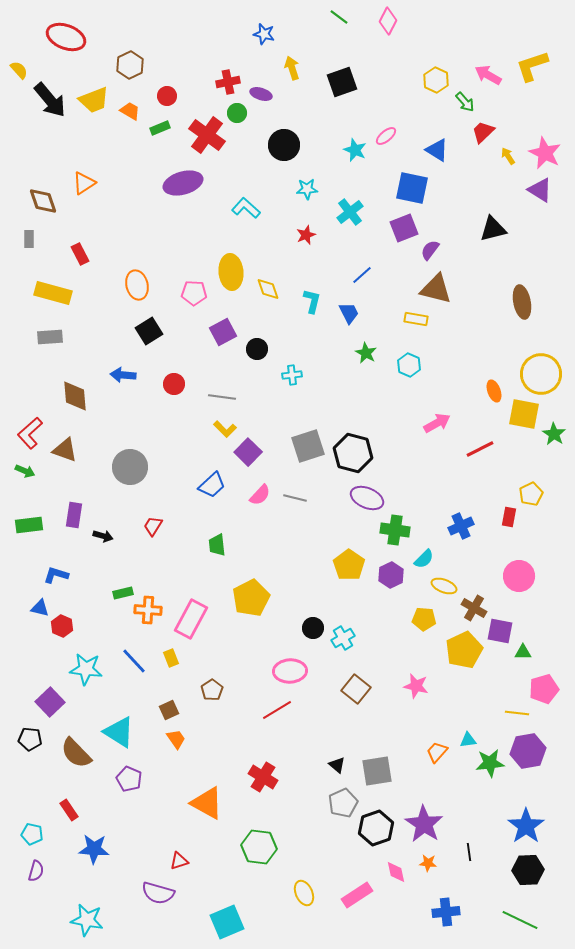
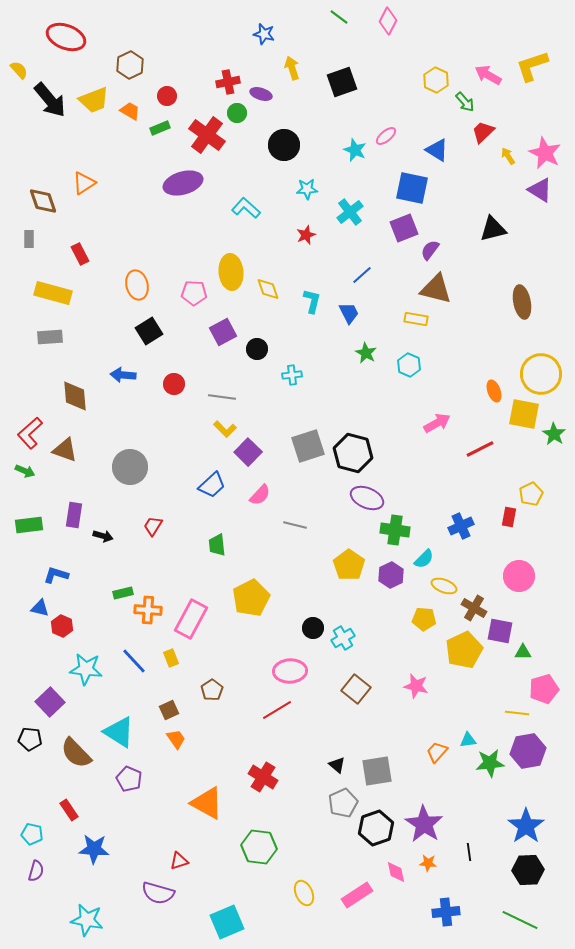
gray line at (295, 498): moved 27 px down
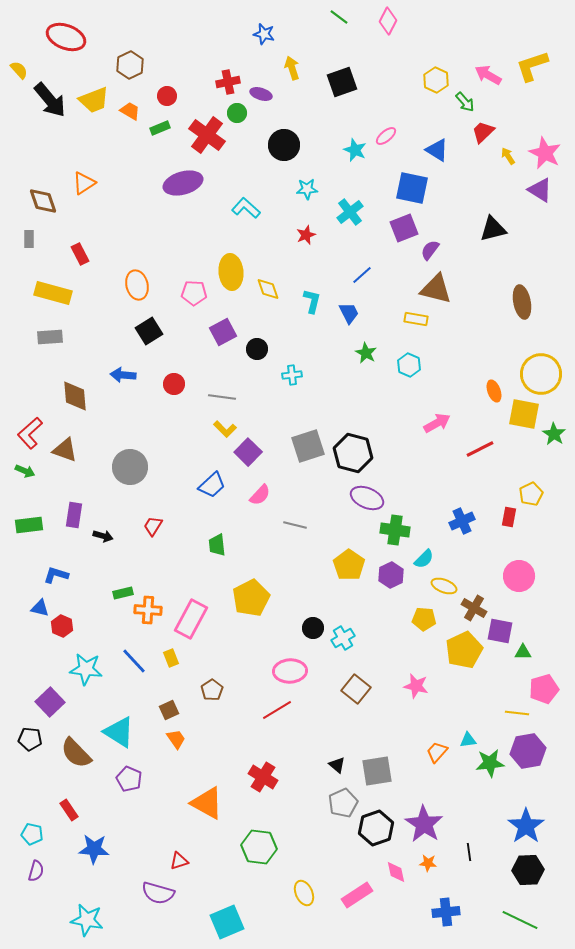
blue cross at (461, 526): moved 1 px right, 5 px up
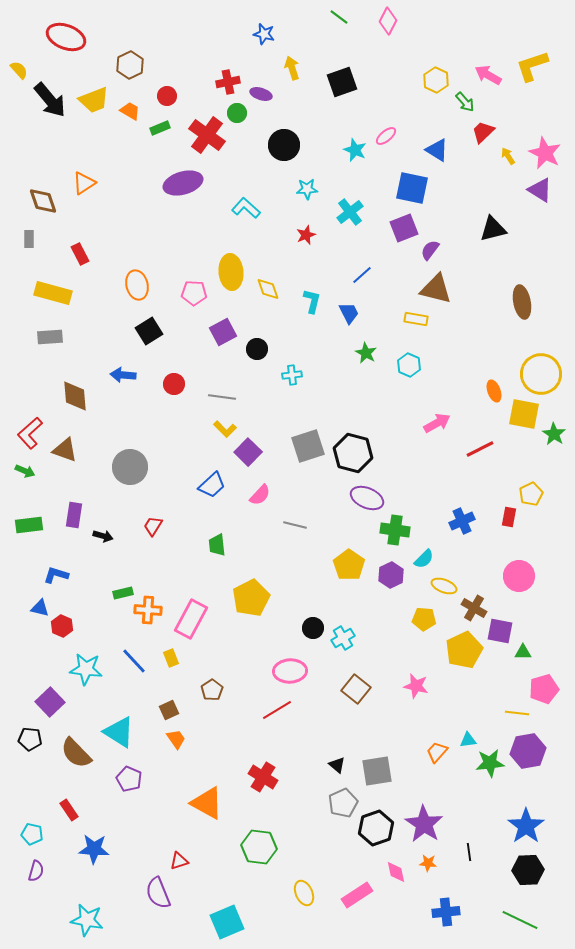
purple semicircle at (158, 893): rotated 52 degrees clockwise
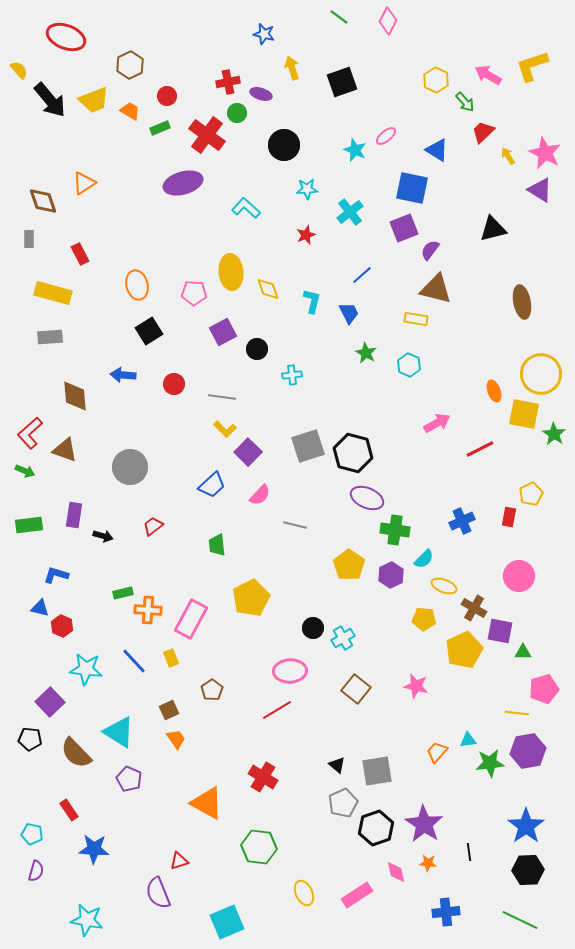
red trapezoid at (153, 526): rotated 20 degrees clockwise
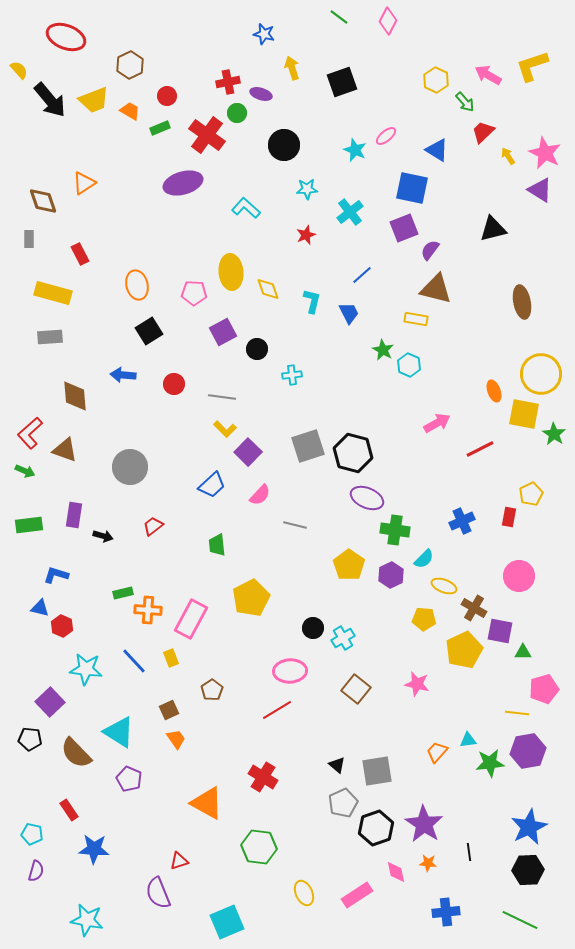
green star at (366, 353): moved 17 px right, 3 px up
pink star at (416, 686): moved 1 px right, 2 px up
blue star at (526, 826): moved 3 px right, 1 px down; rotated 9 degrees clockwise
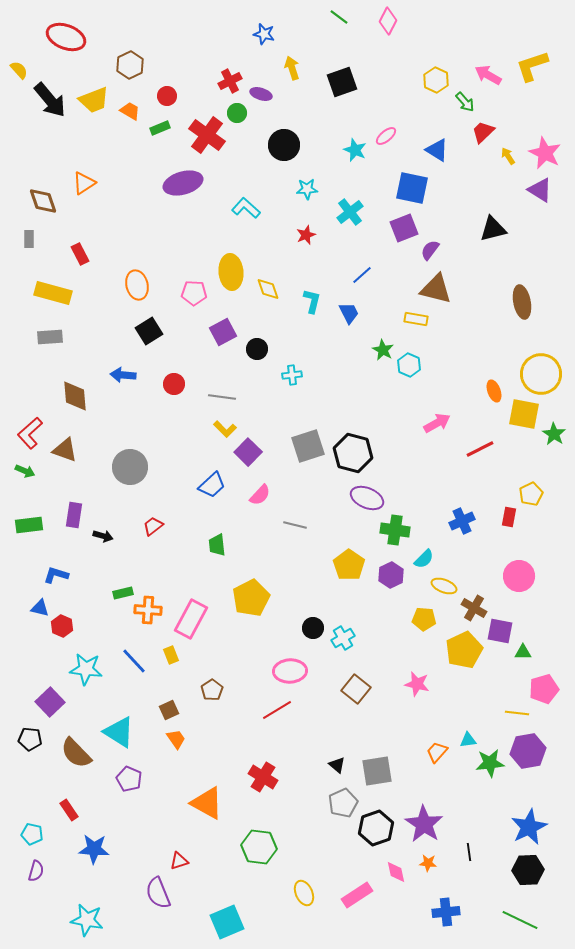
red cross at (228, 82): moved 2 px right, 1 px up; rotated 15 degrees counterclockwise
yellow rectangle at (171, 658): moved 3 px up
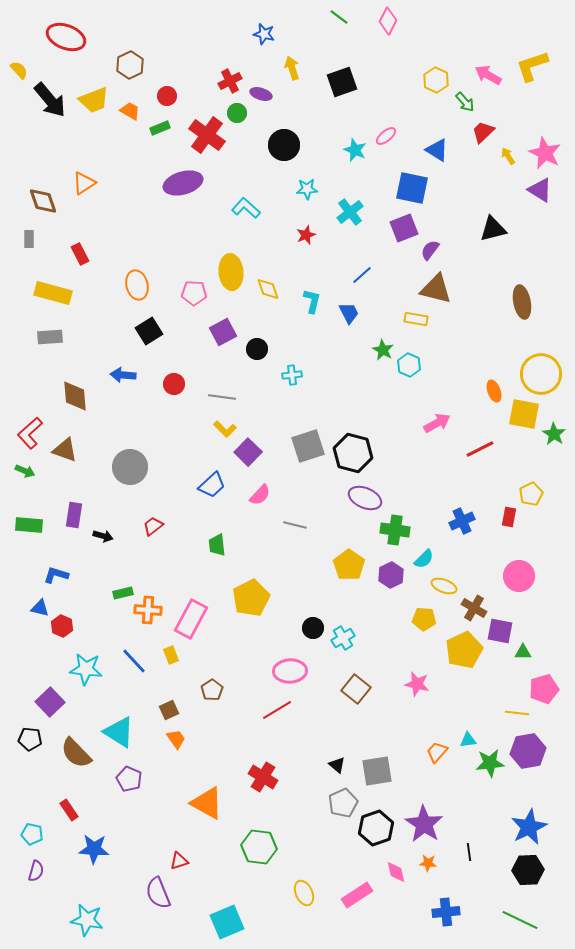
purple ellipse at (367, 498): moved 2 px left
green rectangle at (29, 525): rotated 12 degrees clockwise
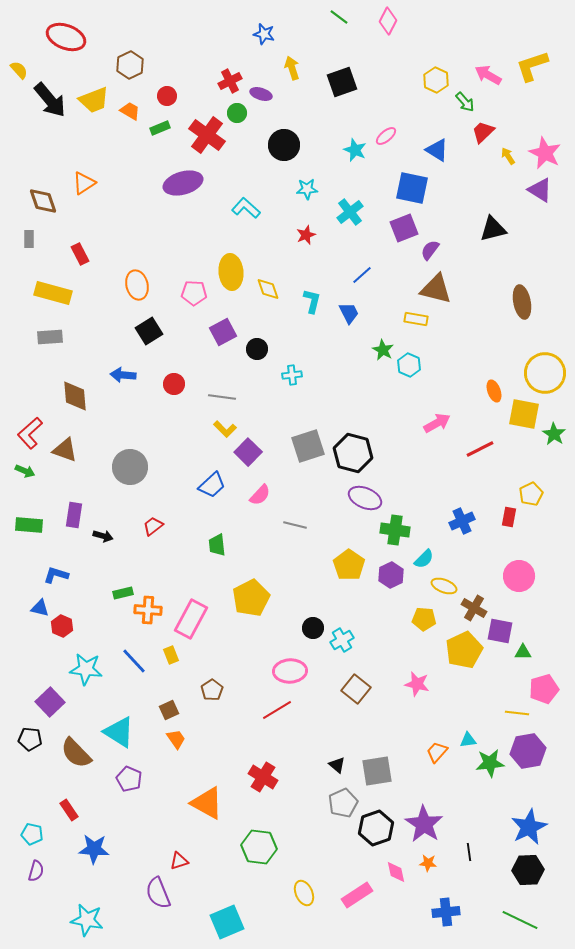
yellow circle at (541, 374): moved 4 px right, 1 px up
cyan cross at (343, 638): moved 1 px left, 2 px down
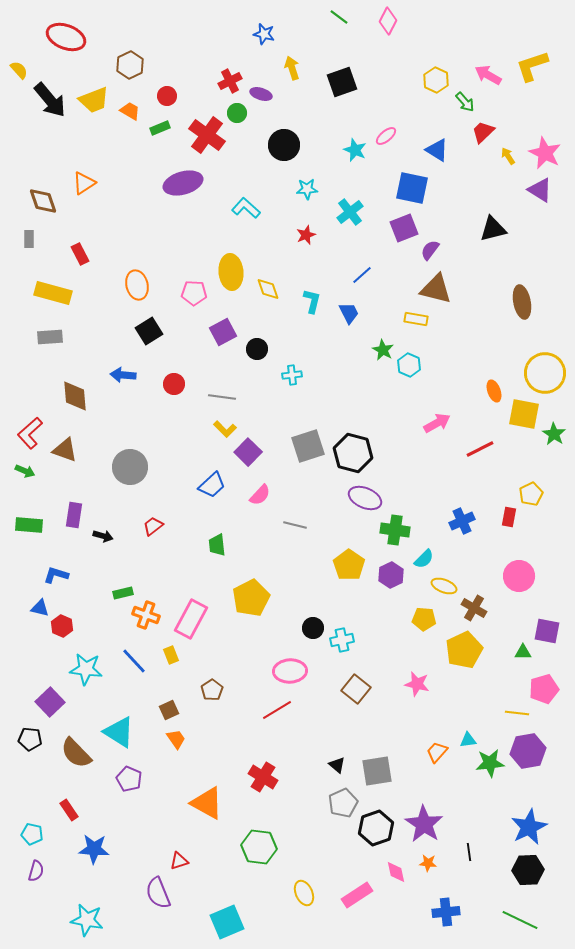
orange cross at (148, 610): moved 2 px left, 5 px down; rotated 16 degrees clockwise
purple square at (500, 631): moved 47 px right
cyan cross at (342, 640): rotated 20 degrees clockwise
